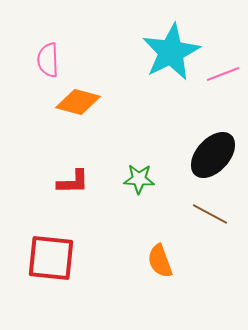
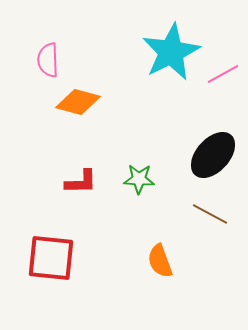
pink line: rotated 8 degrees counterclockwise
red L-shape: moved 8 px right
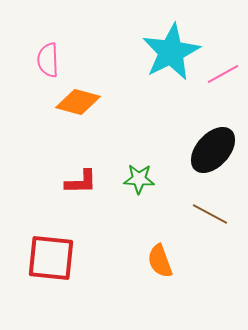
black ellipse: moved 5 px up
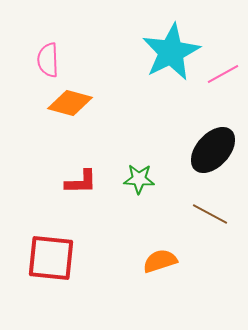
orange diamond: moved 8 px left, 1 px down
orange semicircle: rotated 92 degrees clockwise
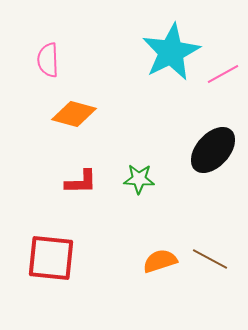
orange diamond: moved 4 px right, 11 px down
brown line: moved 45 px down
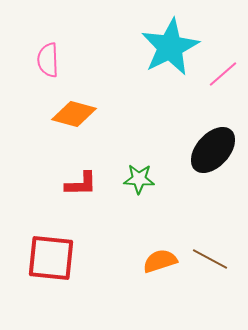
cyan star: moved 1 px left, 5 px up
pink line: rotated 12 degrees counterclockwise
red L-shape: moved 2 px down
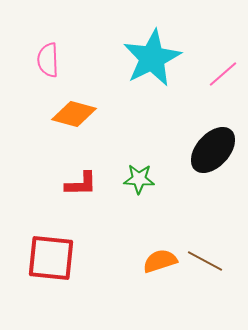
cyan star: moved 18 px left, 11 px down
brown line: moved 5 px left, 2 px down
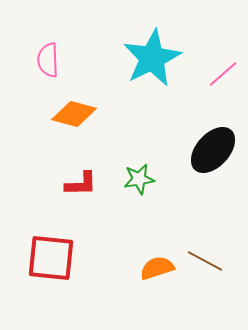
green star: rotated 12 degrees counterclockwise
orange semicircle: moved 3 px left, 7 px down
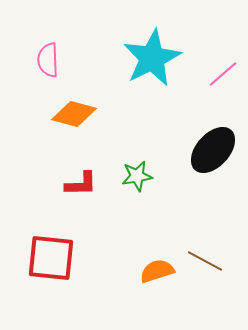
green star: moved 2 px left, 3 px up
orange semicircle: moved 3 px down
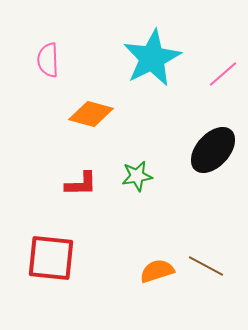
orange diamond: moved 17 px right
brown line: moved 1 px right, 5 px down
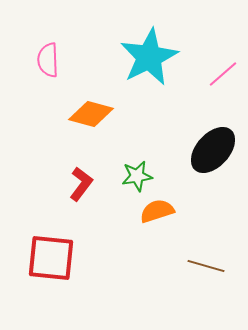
cyan star: moved 3 px left, 1 px up
red L-shape: rotated 52 degrees counterclockwise
brown line: rotated 12 degrees counterclockwise
orange semicircle: moved 60 px up
